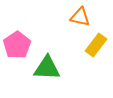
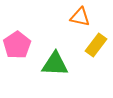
green triangle: moved 8 px right, 4 px up
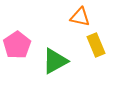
yellow rectangle: rotated 60 degrees counterclockwise
green triangle: moved 3 px up; rotated 32 degrees counterclockwise
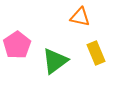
yellow rectangle: moved 8 px down
green triangle: rotated 8 degrees counterclockwise
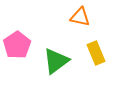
green triangle: moved 1 px right
